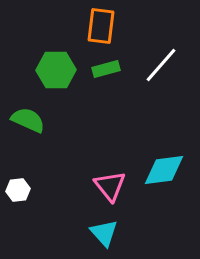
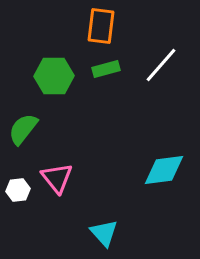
green hexagon: moved 2 px left, 6 px down
green semicircle: moved 5 px left, 9 px down; rotated 76 degrees counterclockwise
pink triangle: moved 53 px left, 8 px up
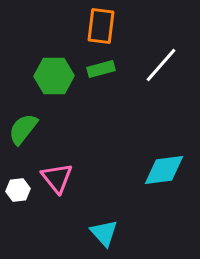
green rectangle: moved 5 px left
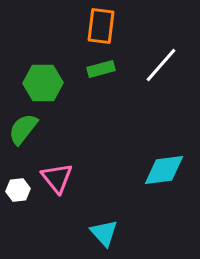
green hexagon: moved 11 px left, 7 px down
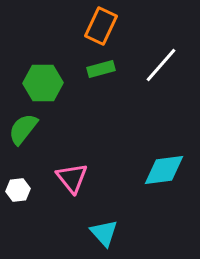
orange rectangle: rotated 18 degrees clockwise
pink triangle: moved 15 px right
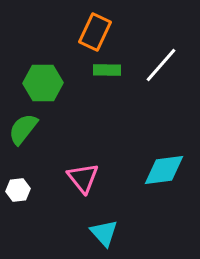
orange rectangle: moved 6 px left, 6 px down
green rectangle: moved 6 px right, 1 px down; rotated 16 degrees clockwise
pink triangle: moved 11 px right
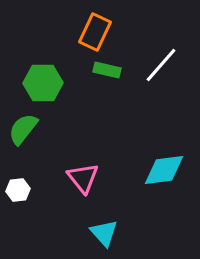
green rectangle: rotated 12 degrees clockwise
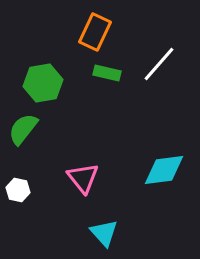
white line: moved 2 px left, 1 px up
green rectangle: moved 3 px down
green hexagon: rotated 9 degrees counterclockwise
white hexagon: rotated 20 degrees clockwise
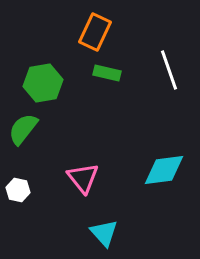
white line: moved 10 px right, 6 px down; rotated 60 degrees counterclockwise
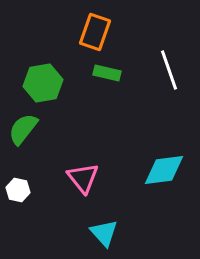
orange rectangle: rotated 6 degrees counterclockwise
